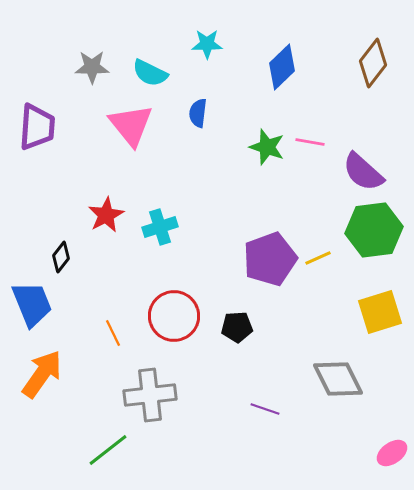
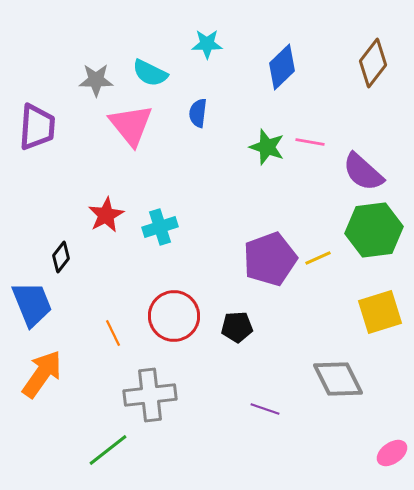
gray star: moved 4 px right, 13 px down
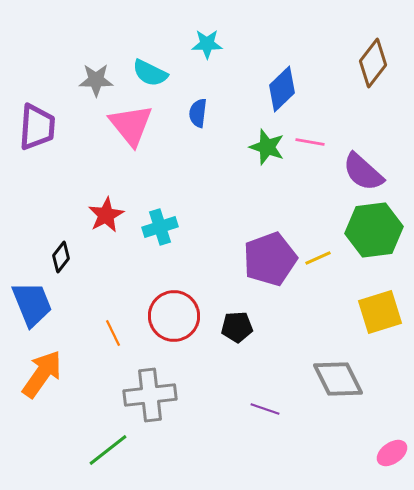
blue diamond: moved 22 px down
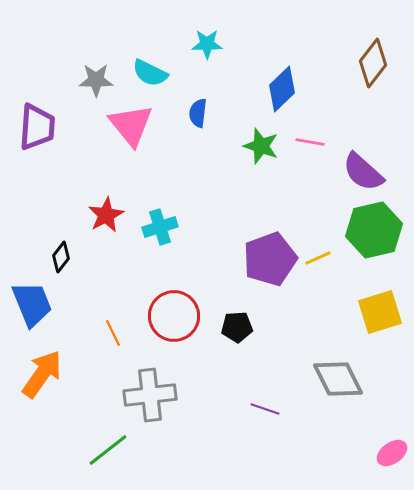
green star: moved 6 px left, 1 px up
green hexagon: rotated 6 degrees counterclockwise
